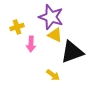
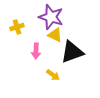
pink arrow: moved 5 px right, 7 px down
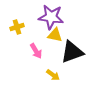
purple star: rotated 10 degrees counterclockwise
yellow triangle: rotated 14 degrees counterclockwise
pink arrow: rotated 35 degrees counterclockwise
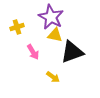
purple star: rotated 20 degrees clockwise
pink arrow: moved 3 px left, 1 px down
yellow arrow: moved 2 px down
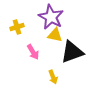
yellow arrow: rotated 32 degrees clockwise
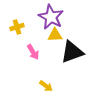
yellow triangle: rotated 14 degrees counterclockwise
yellow arrow: moved 7 px left, 9 px down; rotated 32 degrees counterclockwise
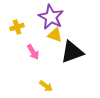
yellow triangle: rotated 21 degrees clockwise
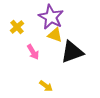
yellow cross: rotated 24 degrees counterclockwise
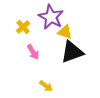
yellow cross: moved 6 px right
yellow triangle: moved 10 px right, 3 px up
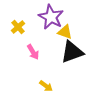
yellow cross: moved 5 px left
